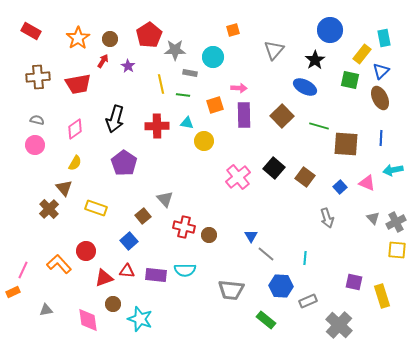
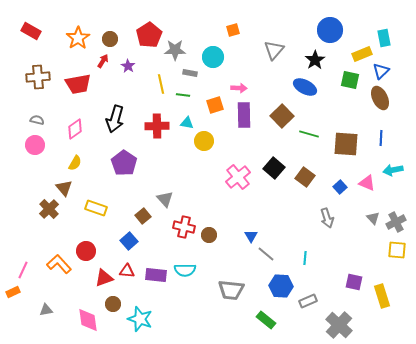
yellow rectangle at (362, 54): rotated 30 degrees clockwise
green line at (319, 126): moved 10 px left, 8 px down
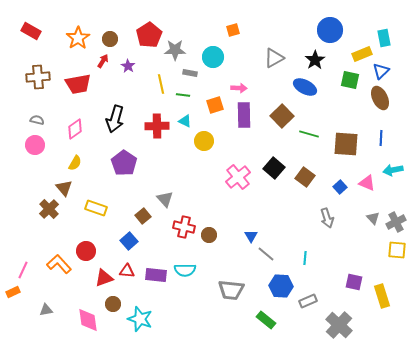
gray triangle at (274, 50): moved 8 px down; rotated 20 degrees clockwise
cyan triangle at (187, 123): moved 2 px left, 2 px up; rotated 16 degrees clockwise
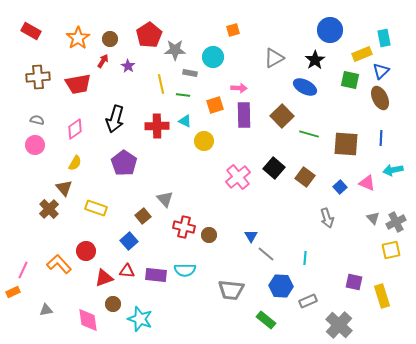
yellow square at (397, 250): moved 6 px left; rotated 18 degrees counterclockwise
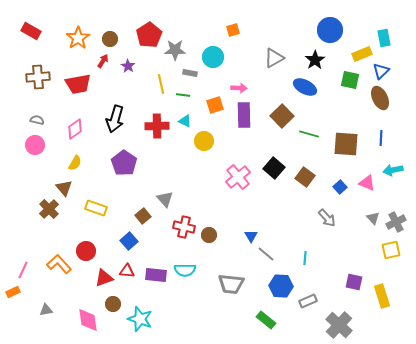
gray arrow at (327, 218): rotated 24 degrees counterclockwise
gray trapezoid at (231, 290): moved 6 px up
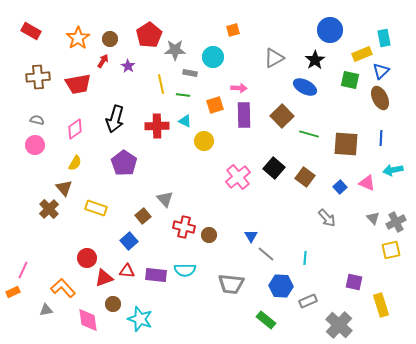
red circle at (86, 251): moved 1 px right, 7 px down
orange L-shape at (59, 264): moved 4 px right, 24 px down
yellow rectangle at (382, 296): moved 1 px left, 9 px down
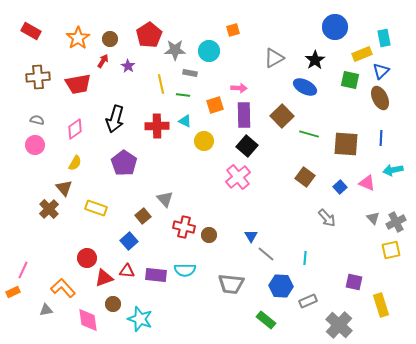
blue circle at (330, 30): moved 5 px right, 3 px up
cyan circle at (213, 57): moved 4 px left, 6 px up
black square at (274, 168): moved 27 px left, 22 px up
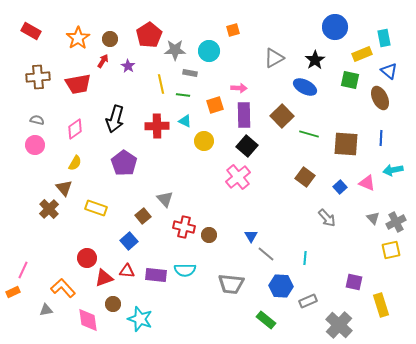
blue triangle at (381, 71): moved 8 px right; rotated 36 degrees counterclockwise
